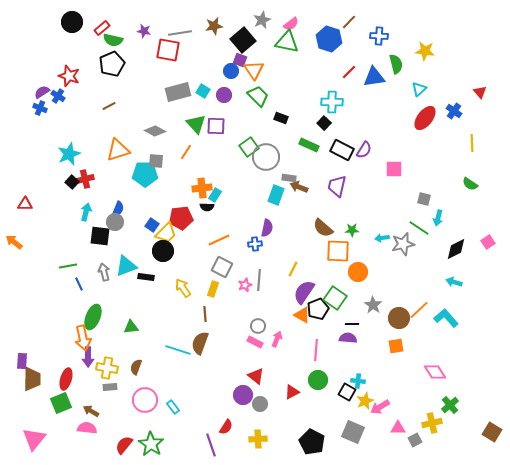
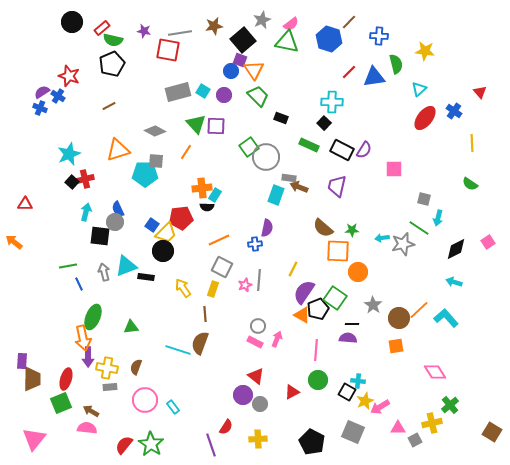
blue semicircle at (118, 209): rotated 133 degrees clockwise
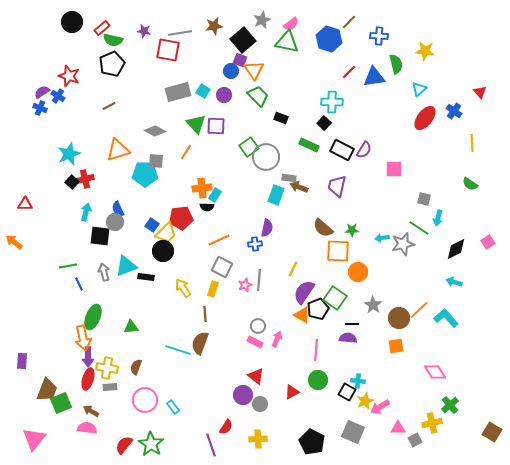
brown trapezoid at (32, 379): moved 15 px right, 11 px down; rotated 20 degrees clockwise
red ellipse at (66, 379): moved 22 px right
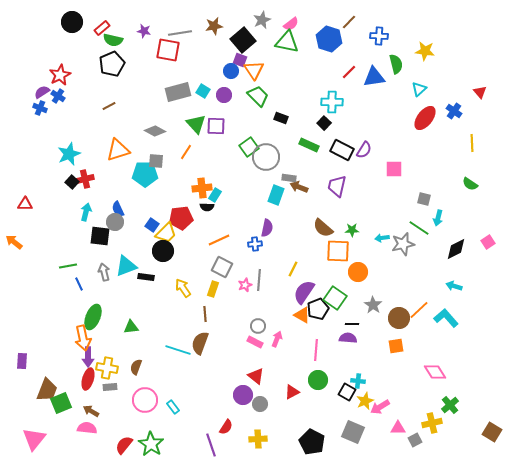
red star at (69, 76): moved 9 px left, 1 px up; rotated 25 degrees clockwise
cyan arrow at (454, 282): moved 4 px down
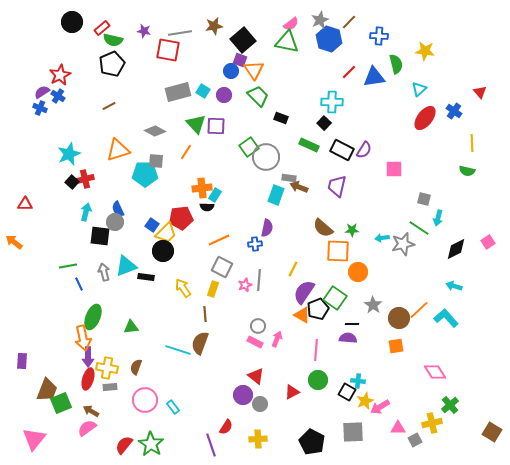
gray star at (262, 20): moved 58 px right
green semicircle at (470, 184): moved 3 px left, 13 px up; rotated 21 degrees counterclockwise
pink semicircle at (87, 428): rotated 42 degrees counterclockwise
gray square at (353, 432): rotated 25 degrees counterclockwise
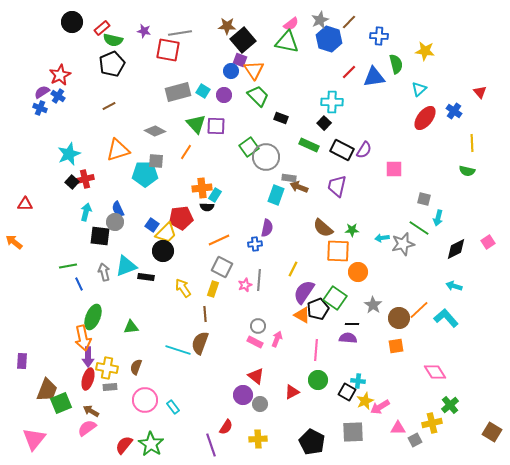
brown star at (214, 26): moved 13 px right; rotated 12 degrees clockwise
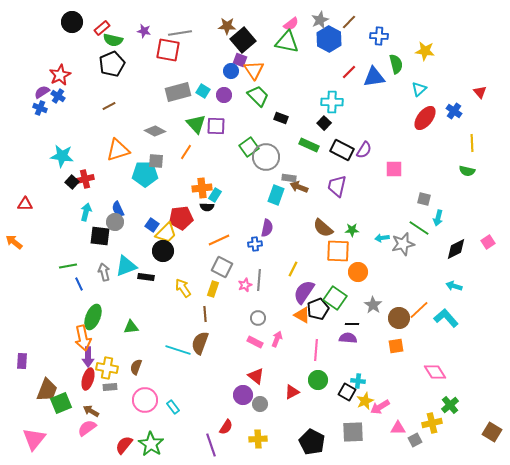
blue hexagon at (329, 39): rotated 10 degrees clockwise
cyan star at (69, 154): moved 7 px left, 2 px down; rotated 30 degrees clockwise
gray circle at (258, 326): moved 8 px up
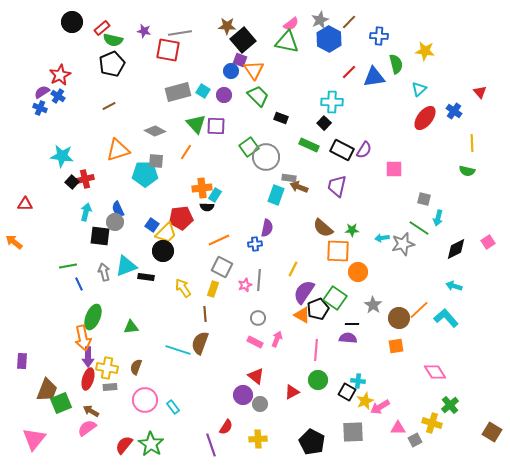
yellow cross at (432, 423): rotated 30 degrees clockwise
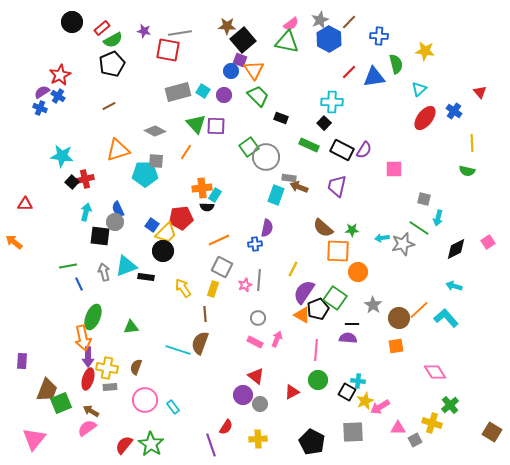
green semicircle at (113, 40): rotated 42 degrees counterclockwise
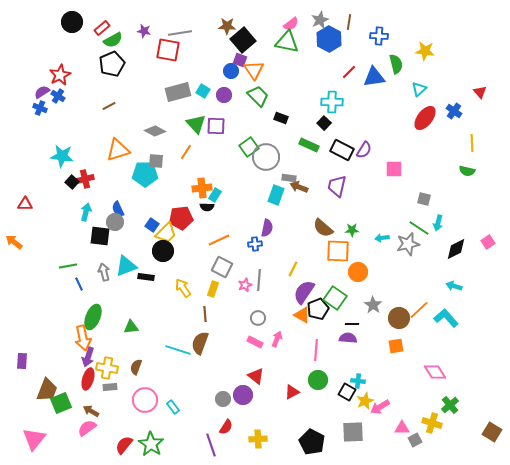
brown line at (349, 22): rotated 35 degrees counterclockwise
cyan arrow at (438, 218): moved 5 px down
gray star at (403, 244): moved 5 px right
purple arrow at (88, 357): rotated 18 degrees clockwise
gray circle at (260, 404): moved 37 px left, 5 px up
pink triangle at (398, 428): moved 4 px right
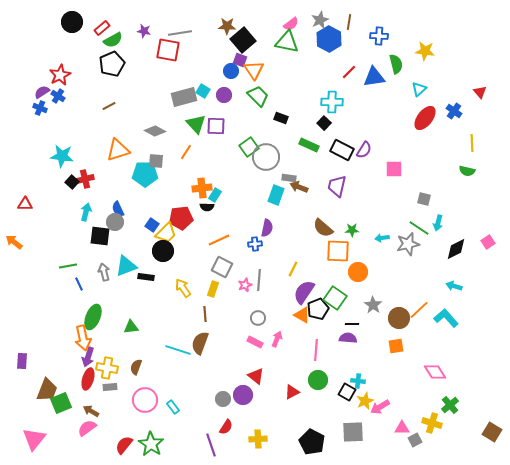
gray rectangle at (178, 92): moved 6 px right, 5 px down
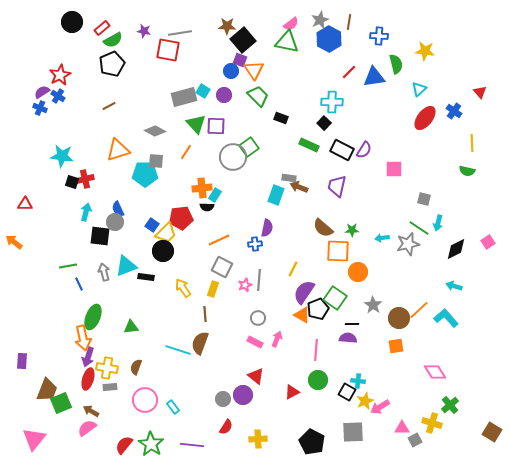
gray circle at (266, 157): moved 33 px left
black square at (72, 182): rotated 24 degrees counterclockwise
purple line at (211, 445): moved 19 px left; rotated 65 degrees counterclockwise
